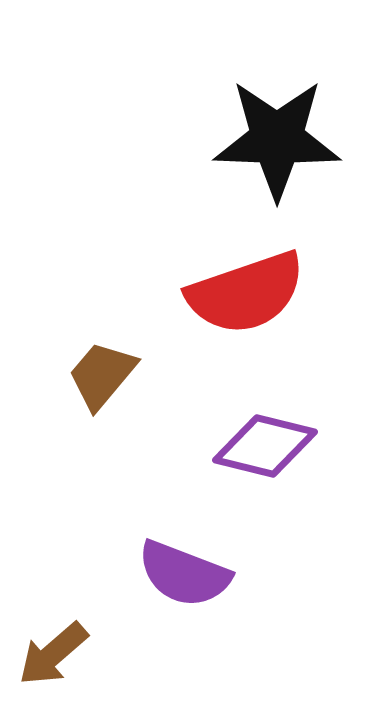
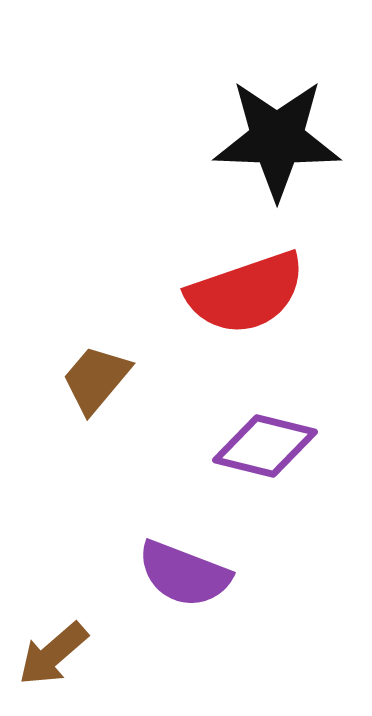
brown trapezoid: moved 6 px left, 4 px down
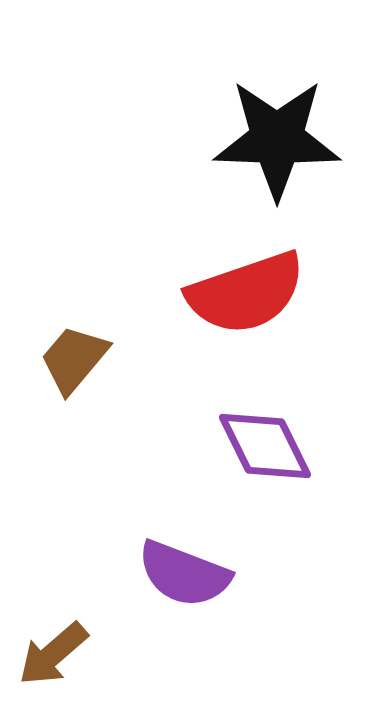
brown trapezoid: moved 22 px left, 20 px up
purple diamond: rotated 50 degrees clockwise
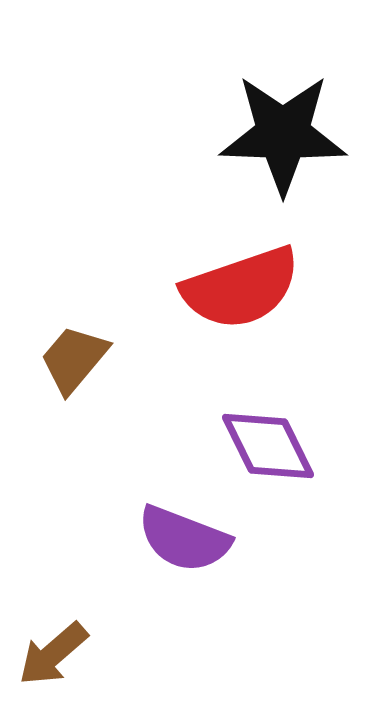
black star: moved 6 px right, 5 px up
red semicircle: moved 5 px left, 5 px up
purple diamond: moved 3 px right
purple semicircle: moved 35 px up
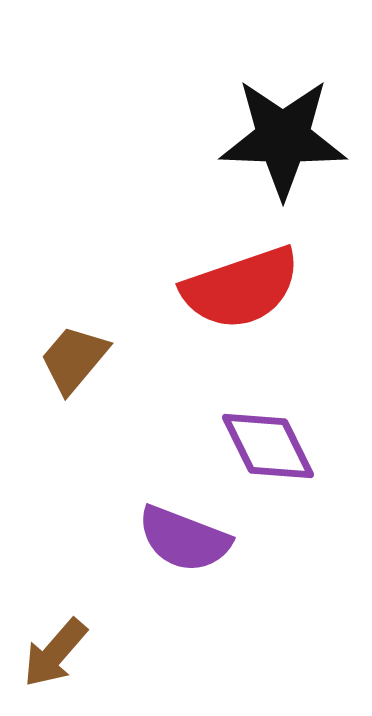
black star: moved 4 px down
brown arrow: moved 2 px right, 1 px up; rotated 8 degrees counterclockwise
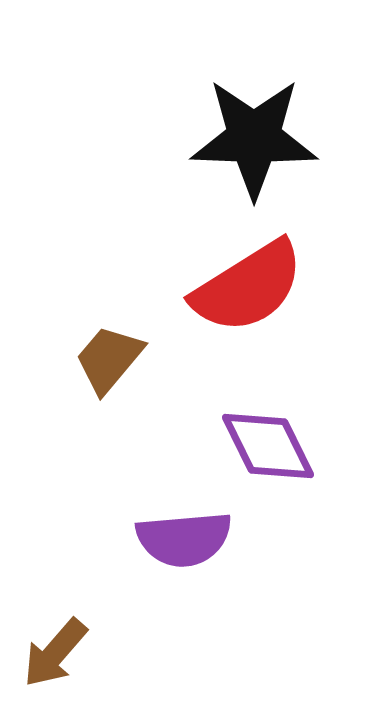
black star: moved 29 px left
red semicircle: moved 7 px right, 1 px up; rotated 13 degrees counterclockwise
brown trapezoid: moved 35 px right
purple semicircle: rotated 26 degrees counterclockwise
